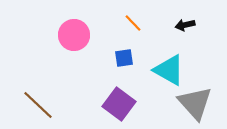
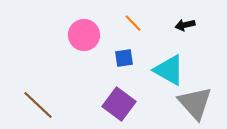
pink circle: moved 10 px right
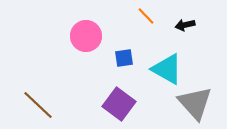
orange line: moved 13 px right, 7 px up
pink circle: moved 2 px right, 1 px down
cyan triangle: moved 2 px left, 1 px up
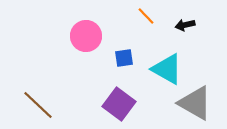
gray triangle: rotated 18 degrees counterclockwise
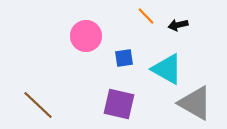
black arrow: moved 7 px left
purple square: rotated 24 degrees counterclockwise
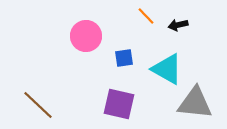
gray triangle: rotated 24 degrees counterclockwise
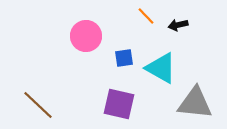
cyan triangle: moved 6 px left, 1 px up
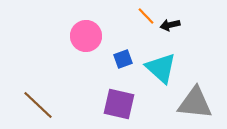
black arrow: moved 8 px left
blue square: moved 1 px left, 1 px down; rotated 12 degrees counterclockwise
cyan triangle: rotated 12 degrees clockwise
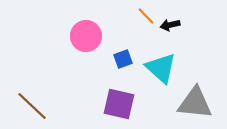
brown line: moved 6 px left, 1 px down
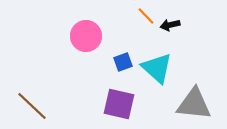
blue square: moved 3 px down
cyan triangle: moved 4 px left
gray triangle: moved 1 px left, 1 px down
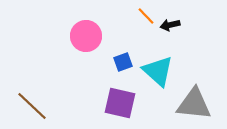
cyan triangle: moved 1 px right, 3 px down
purple square: moved 1 px right, 1 px up
